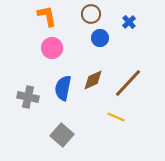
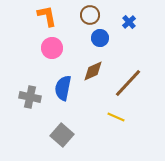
brown circle: moved 1 px left, 1 px down
brown diamond: moved 9 px up
gray cross: moved 2 px right
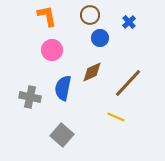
pink circle: moved 2 px down
brown diamond: moved 1 px left, 1 px down
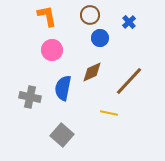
brown line: moved 1 px right, 2 px up
yellow line: moved 7 px left, 4 px up; rotated 12 degrees counterclockwise
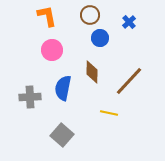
brown diamond: rotated 65 degrees counterclockwise
gray cross: rotated 15 degrees counterclockwise
